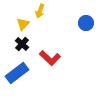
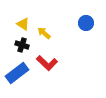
yellow arrow: moved 4 px right, 22 px down; rotated 112 degrees clockwise
yellow triangle: rotated 40 degrees counterclockwise
black cross: moved 1 px down; rotated 24 degrees counterclockwise
red L-shape: moved 3 px left, 5 px down
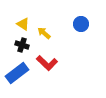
blue circle: moved 5 px left, 1 px down
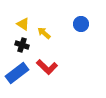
red L-shape: moved 4 px down
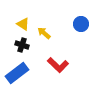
red L-shape: moved 11 px right, 2 px up
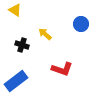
yellow triangle: moved 8 px left, 14 px up
yellow arrow: moved 1 px right, 1 px down
red L-shape: moved 4 px right, 4 px down; rotated 25 degrees counterclockwise
blue rectangle: moved 1 px left, 8 px down
